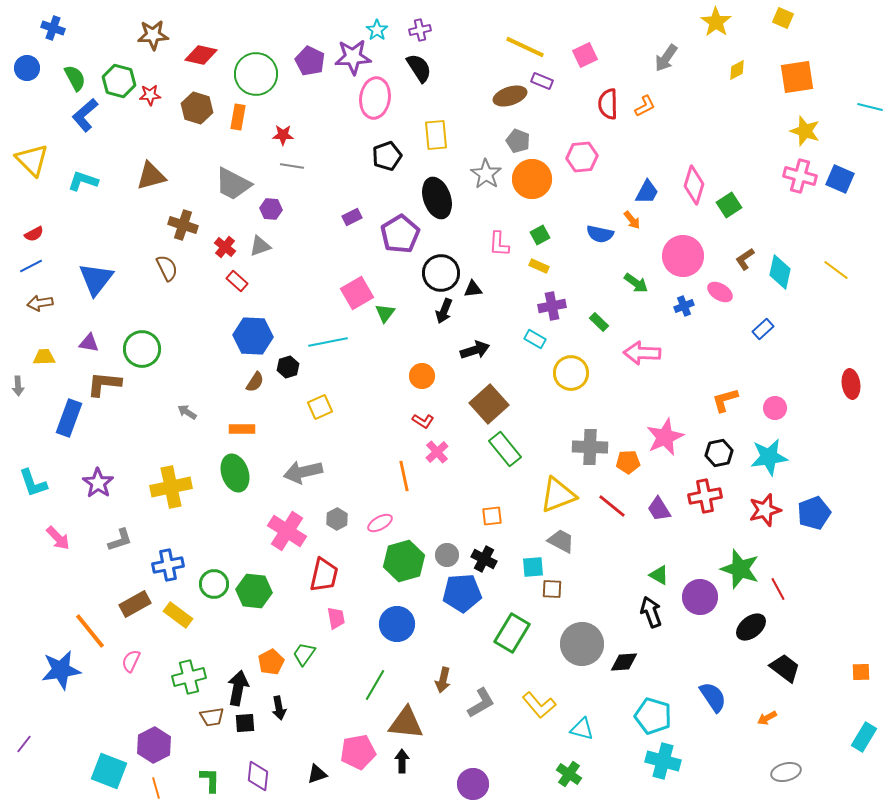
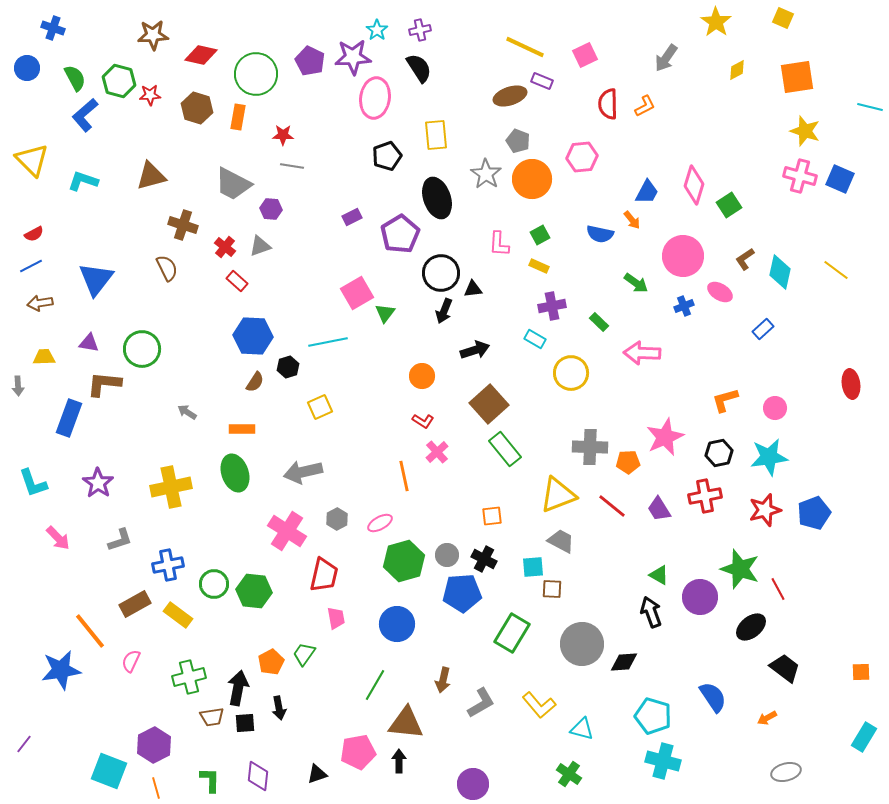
black arrow at (402, 761): moved 3 px left
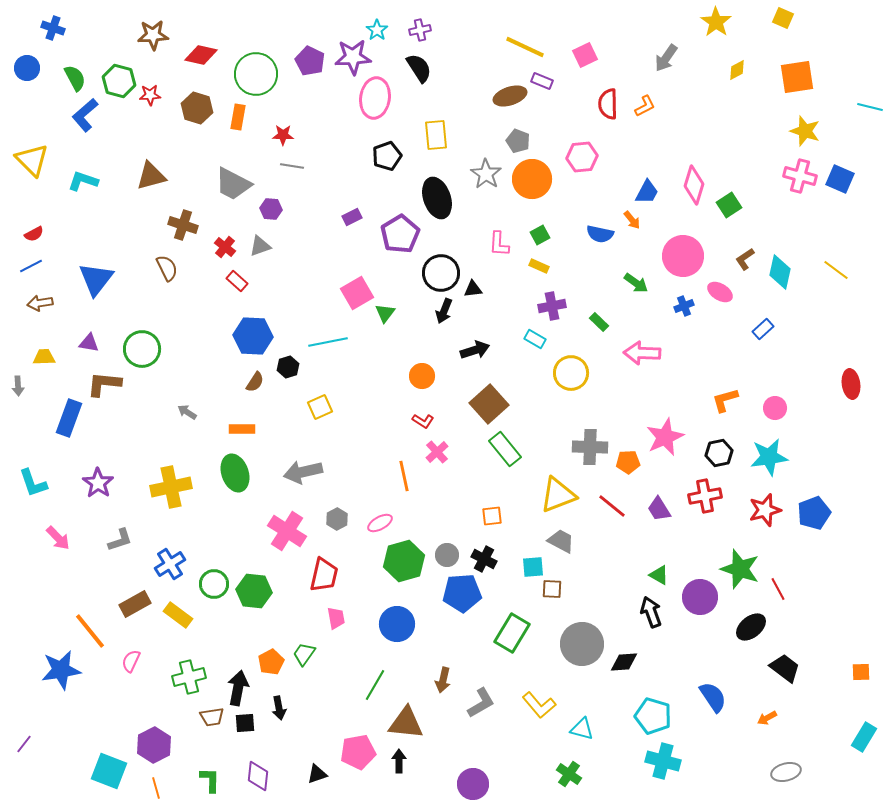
blue cross at (168, 565): moved 2 px right, 1 px up; rotated 20 degrees counterclockwise
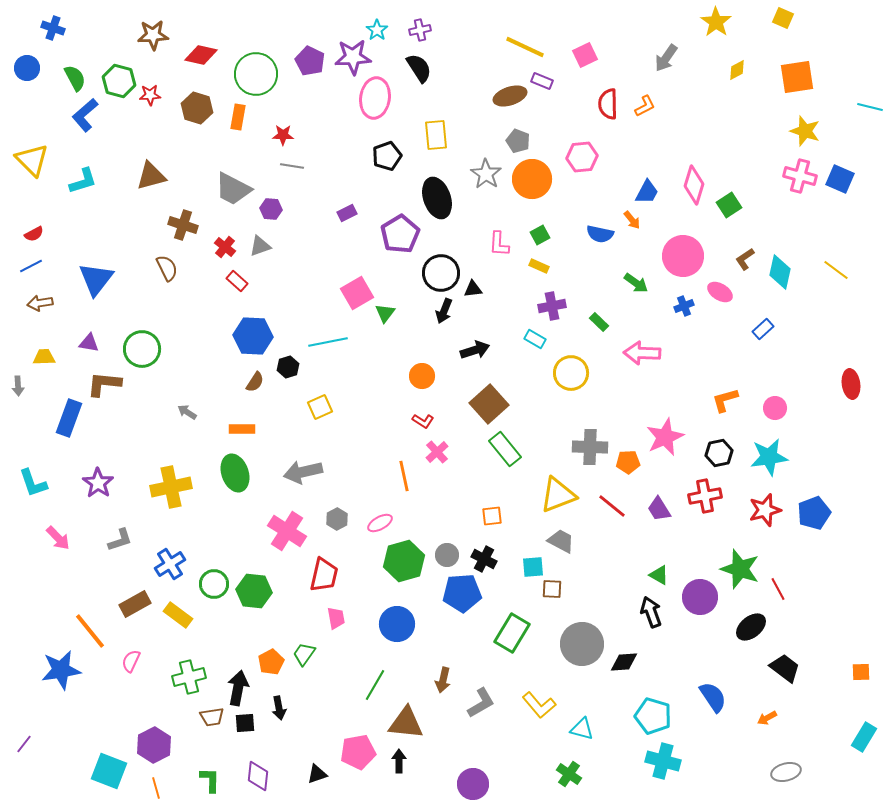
cyan L-shape at (83, 181): rotated 144 degrees clockwise
gray trapezoid at (233, 184): moved 5 px down
purple rectangle at (352, 217): moved 5 px left, 4 px up
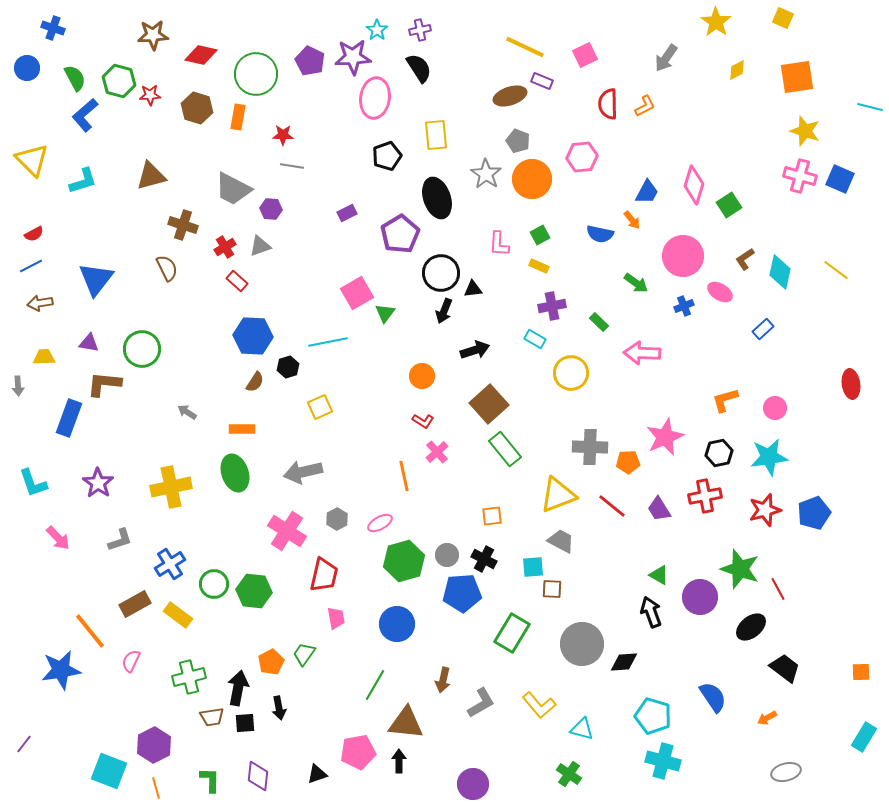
red cross at (225, 247): rotated 20 degrees clockwise
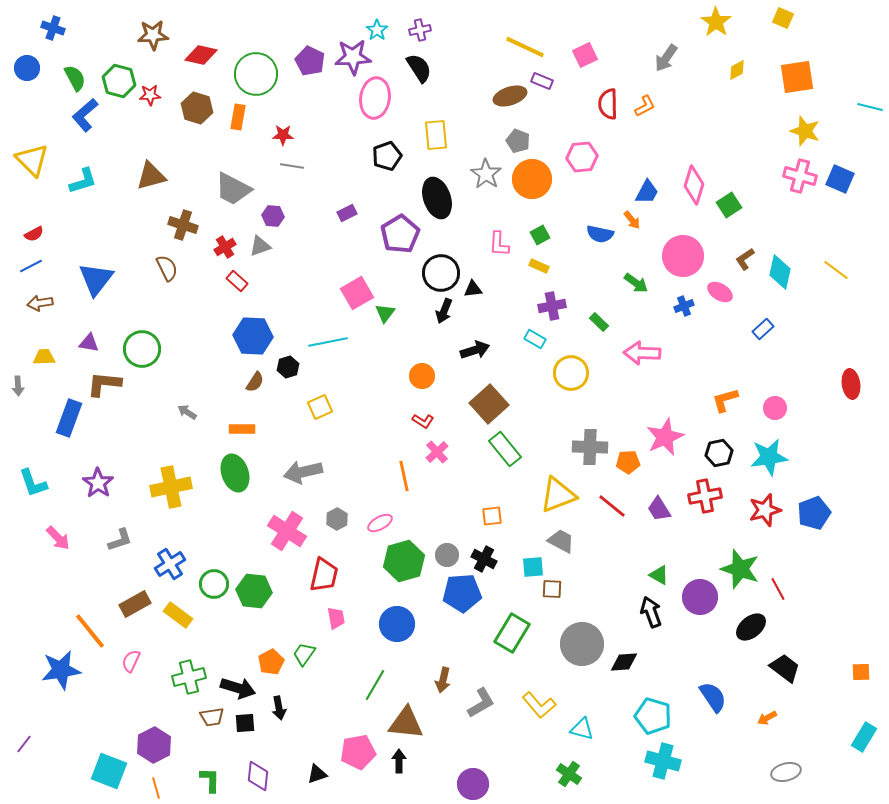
purple hexagon at (271, 209): moved 2 px right, 7 px down
black arrow at (238, 688): rotated 96 degrees clockwise
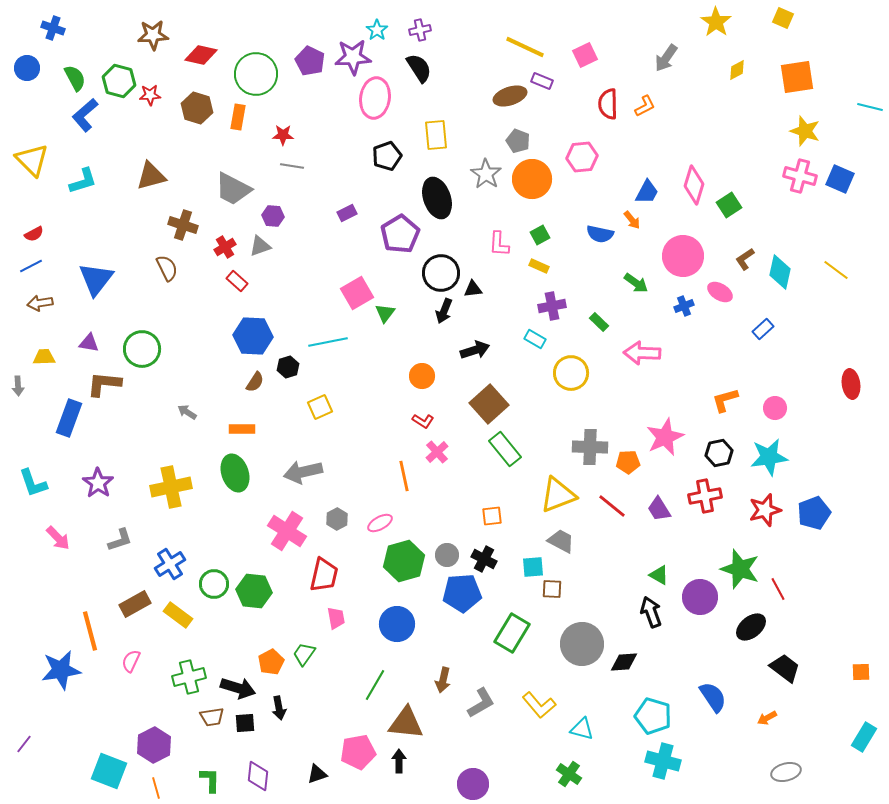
orange line at (90, 631): rotated 24 degrees clockwise
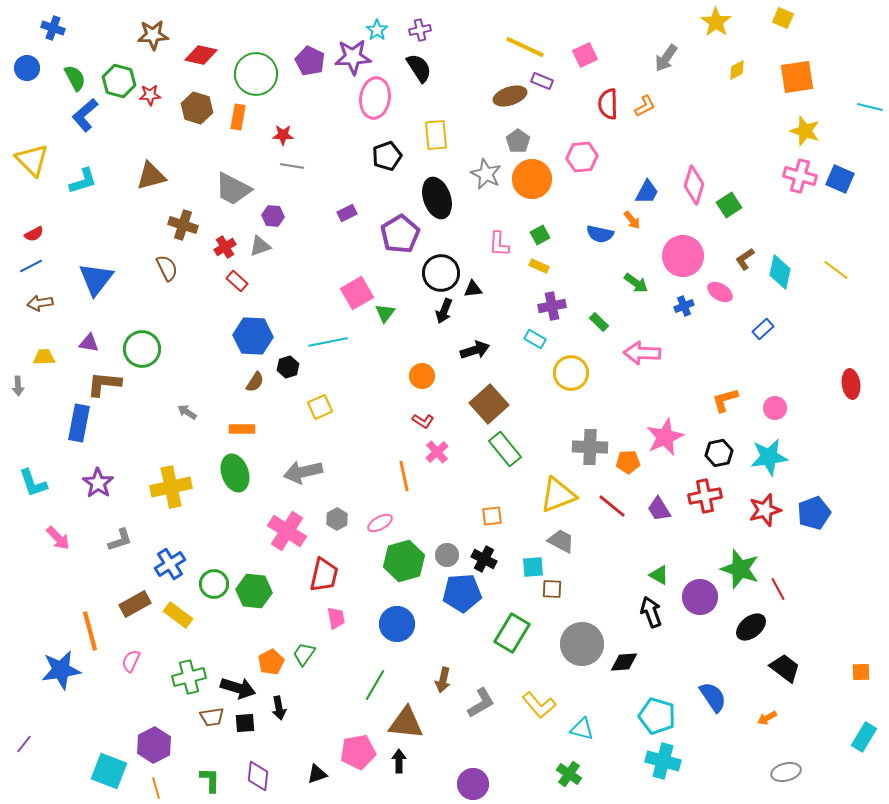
gray pentagon at (518, 141): rotated 15 degrees clockwise
gray star at (486, 174): rotated 8 degrees counterclockwise
blue rectangle at (69, 418): moved 10 px right, 5 px down; rotated 9 degrees counterclockwise
cyan pentagon at (653, 716): moved 4 px right
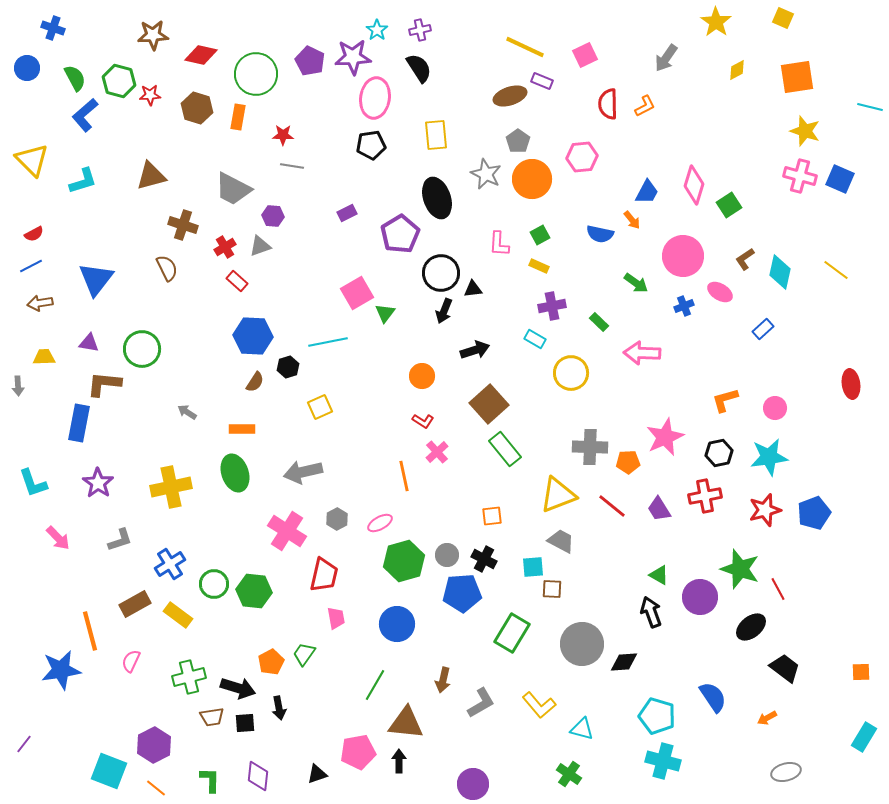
black pentagon at (387, 156): moved 16 px left, 11 px up; rotated 12 degrees clockwise
orange line at (156, 788): rotated 35 degrees counterclockwise
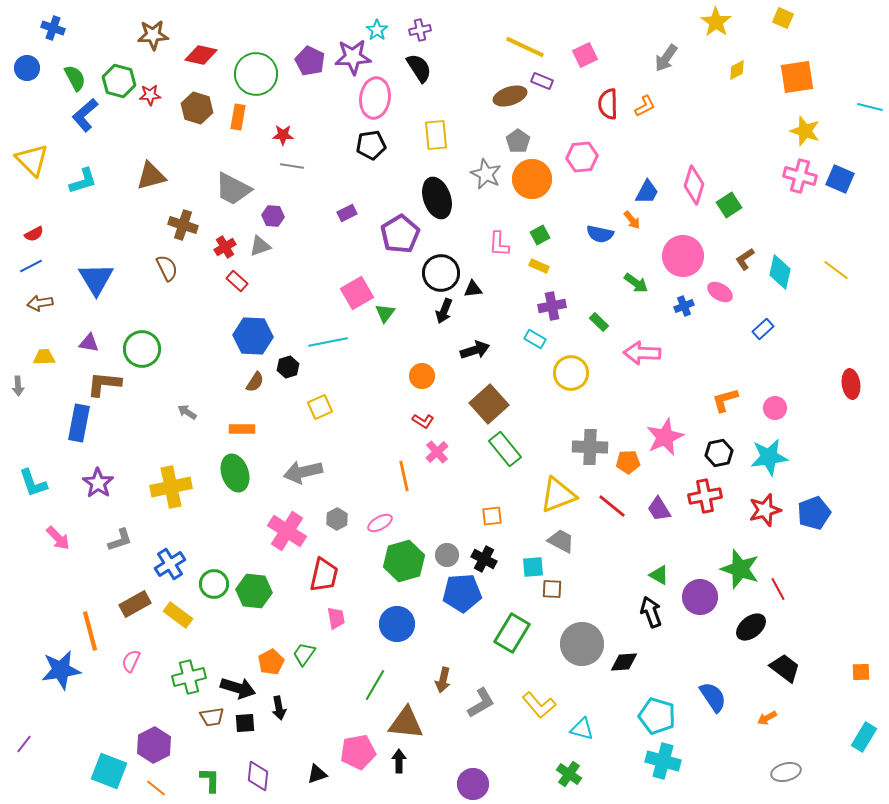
blue triangle at (96, 279): rotated 9 degrees counterclockwise
